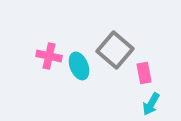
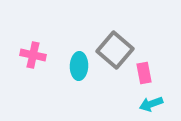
pink cross: moved 16 px left, 1 px up
cyan ellipse: rotated 24 degrees clockwise
cyan arrow: rotated 40 degrees clockwise
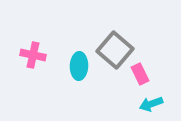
pink rectangle: moved 4 px left, 1 px down; rotated 15 degrees counterclockwise
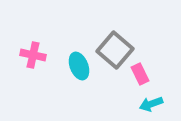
cyan ellipse: rotated 24 degrees counterclockwise
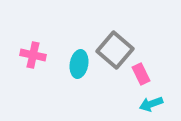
cyan ellipse: moved 2 px up; rotated 32 degrees clockwise
pink rectangle: moved 1 px right
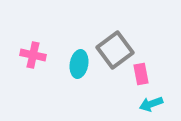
gray square: rotated 12 degrees clockwise
pink rectangle: rotated 15 degrees clockwise
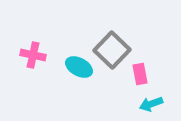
gray square: moved 3 px left; rotated 9 degrees counterclockwise
cyan ellipse: moved 3 px down; rotated 72 degrees counterclockwise
pink rectangle: moved 1 px left
